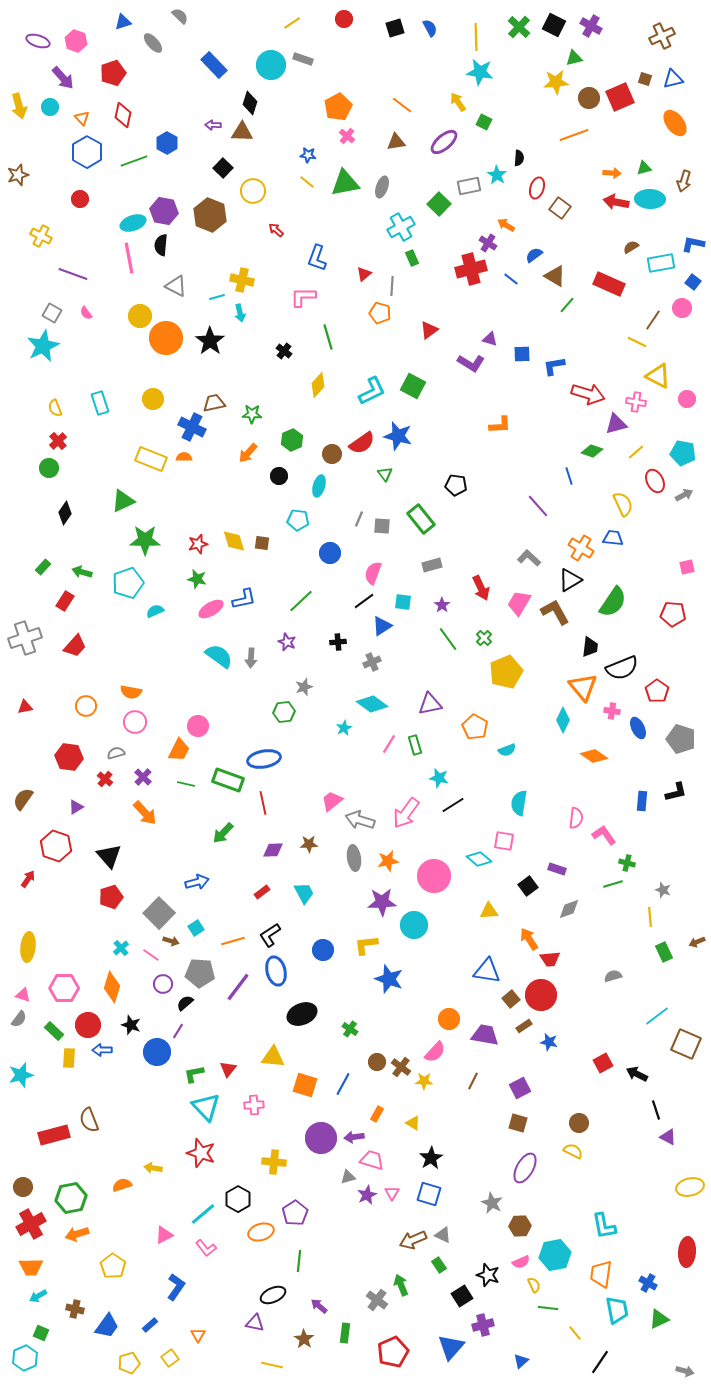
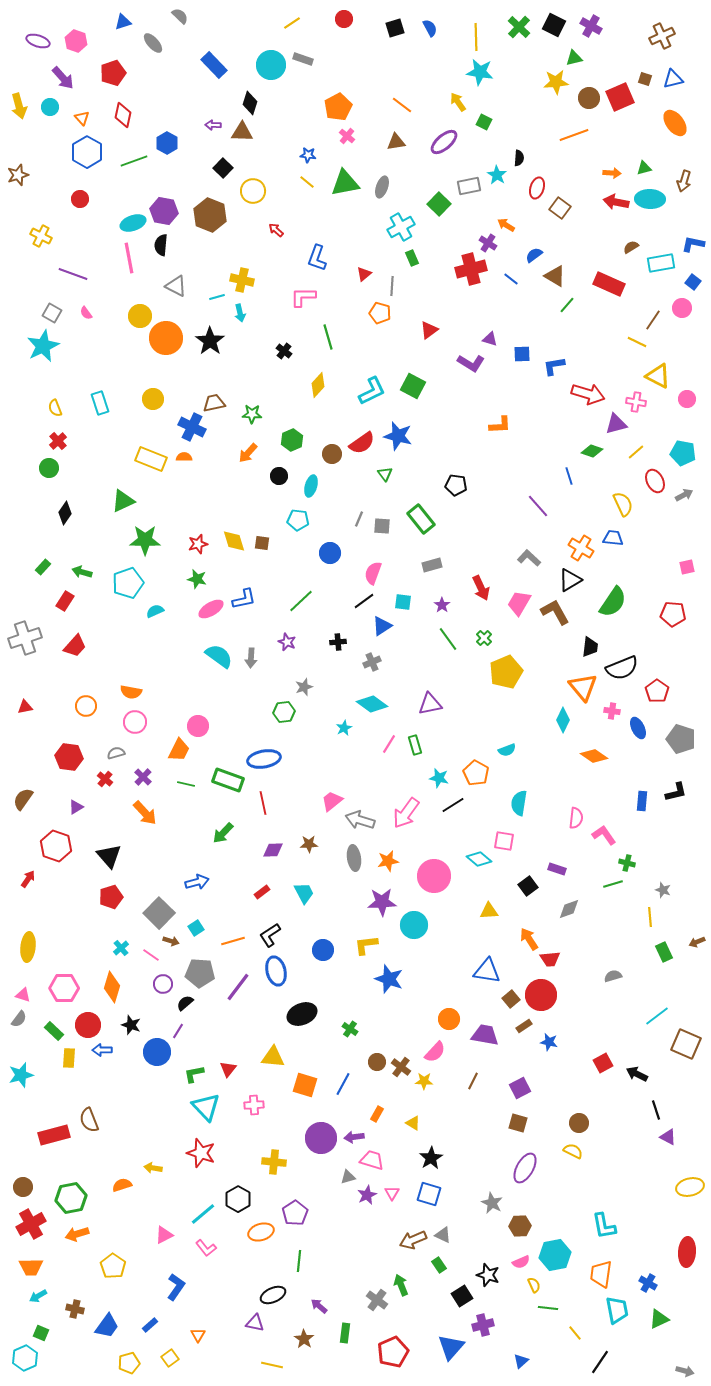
cyan ellipse at (319, 486): moved 8 px left
orange pentagon at (475, 727): moved 1 px right, 46 px down
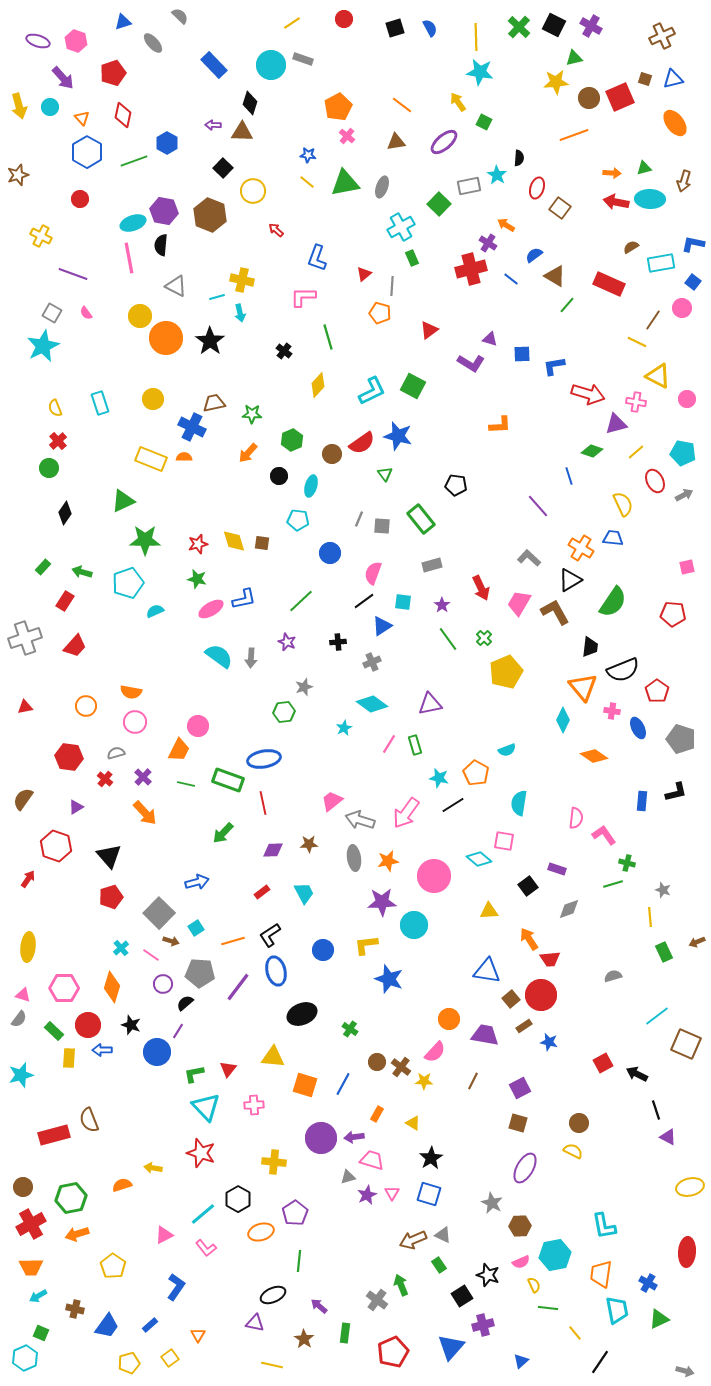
black semicircle at (622, 668): moved 1 px right, 2 px down
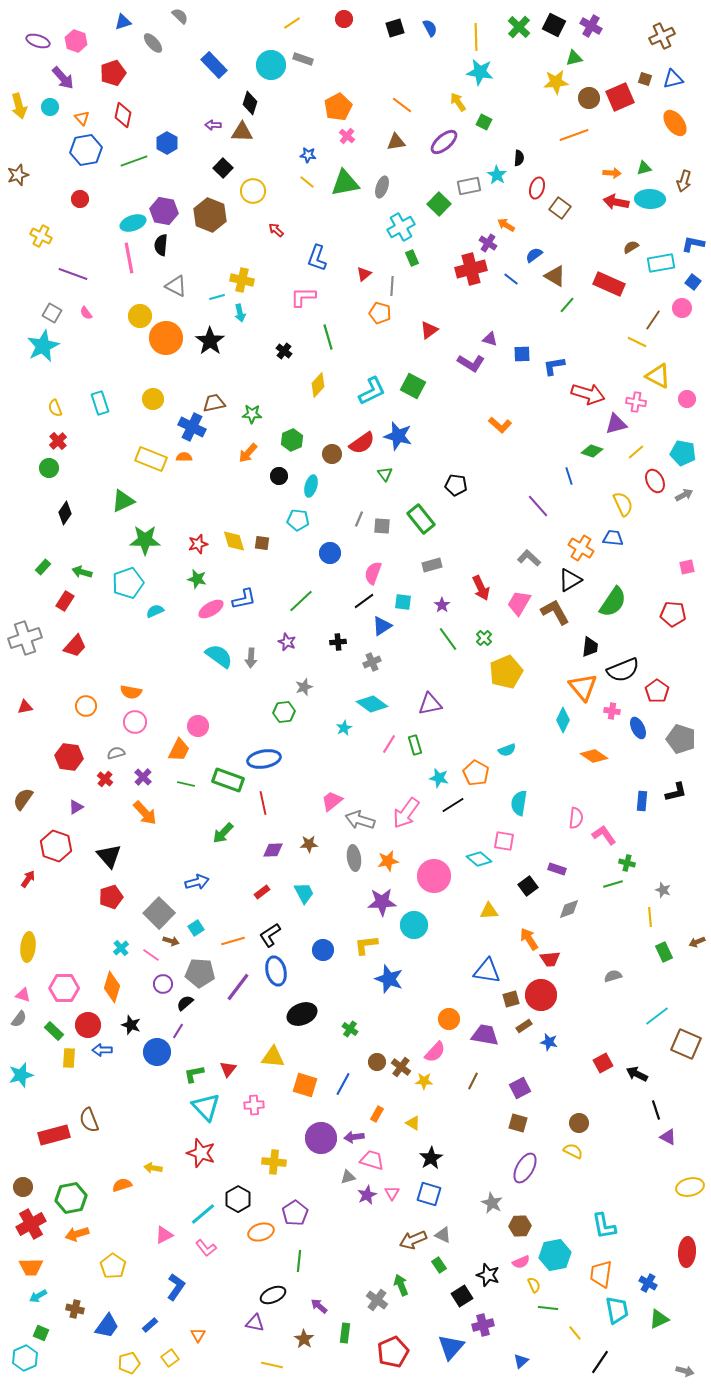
blue hexagon at (87, 152): moved 1 px left, 2 px up; rotated 20 degrees clockwise
orange L-shape at (500, 425): rotated 45 degrees clockwise
brown square at (511, 999): rotated 24 degrees clockwise
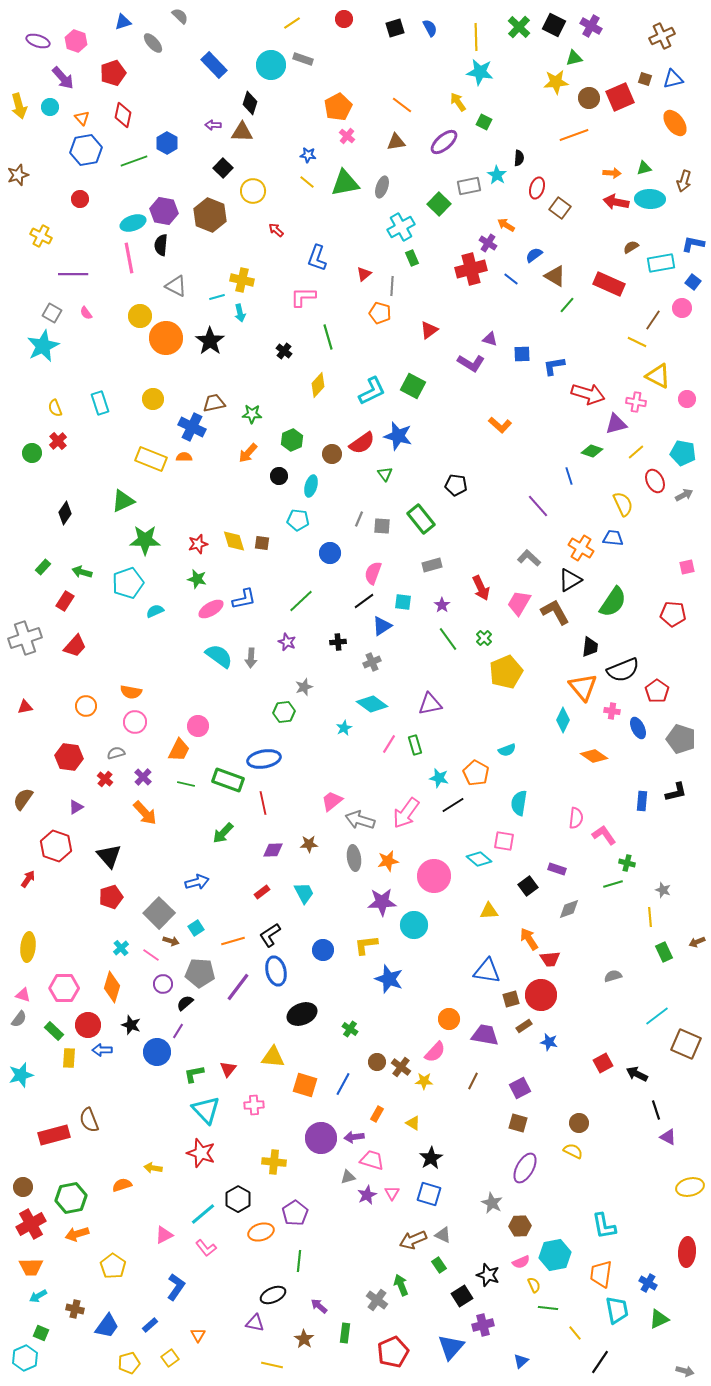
purple line at (73, 274): rotated 20 degrees counterclockwise
green circle at (49, 468): moved 17 px left, 15 px up
cyan triangle at (206, 1107): moved 3 px down
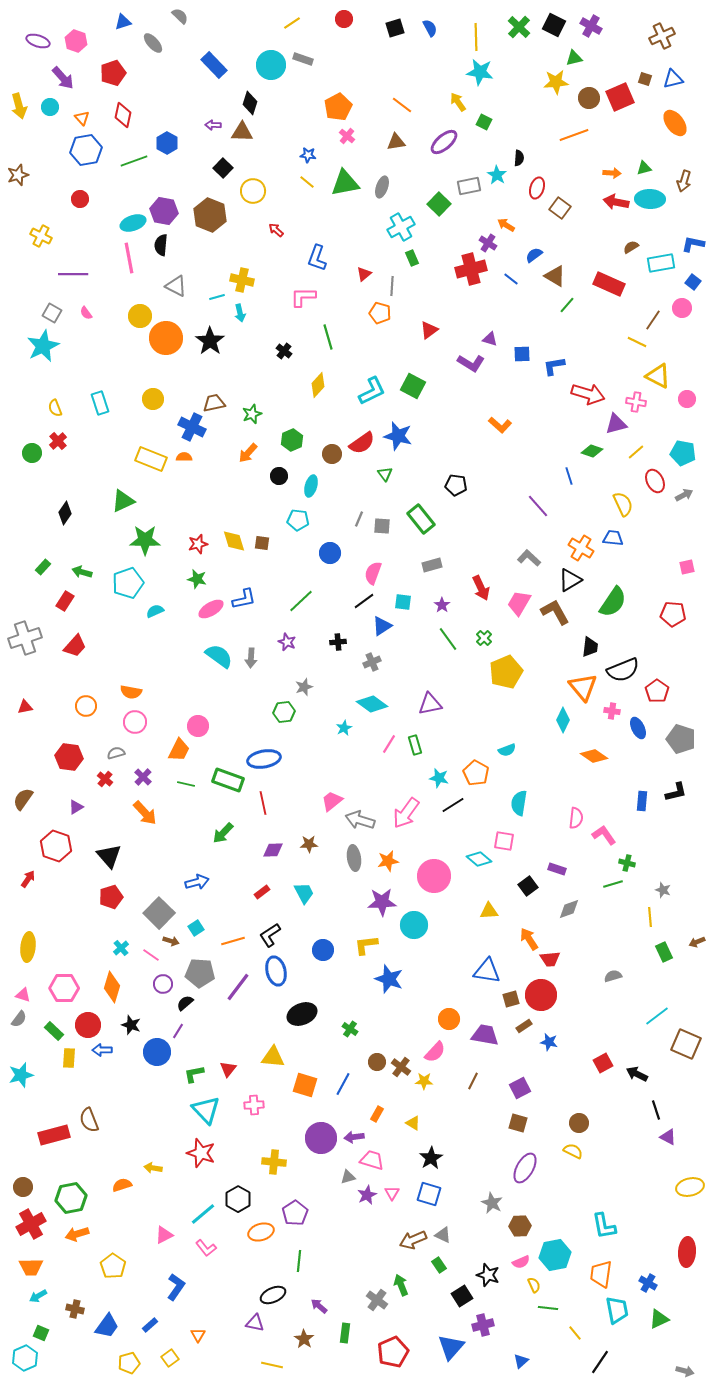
green star at (252, 414): rotated 24 degrees counterclockwise
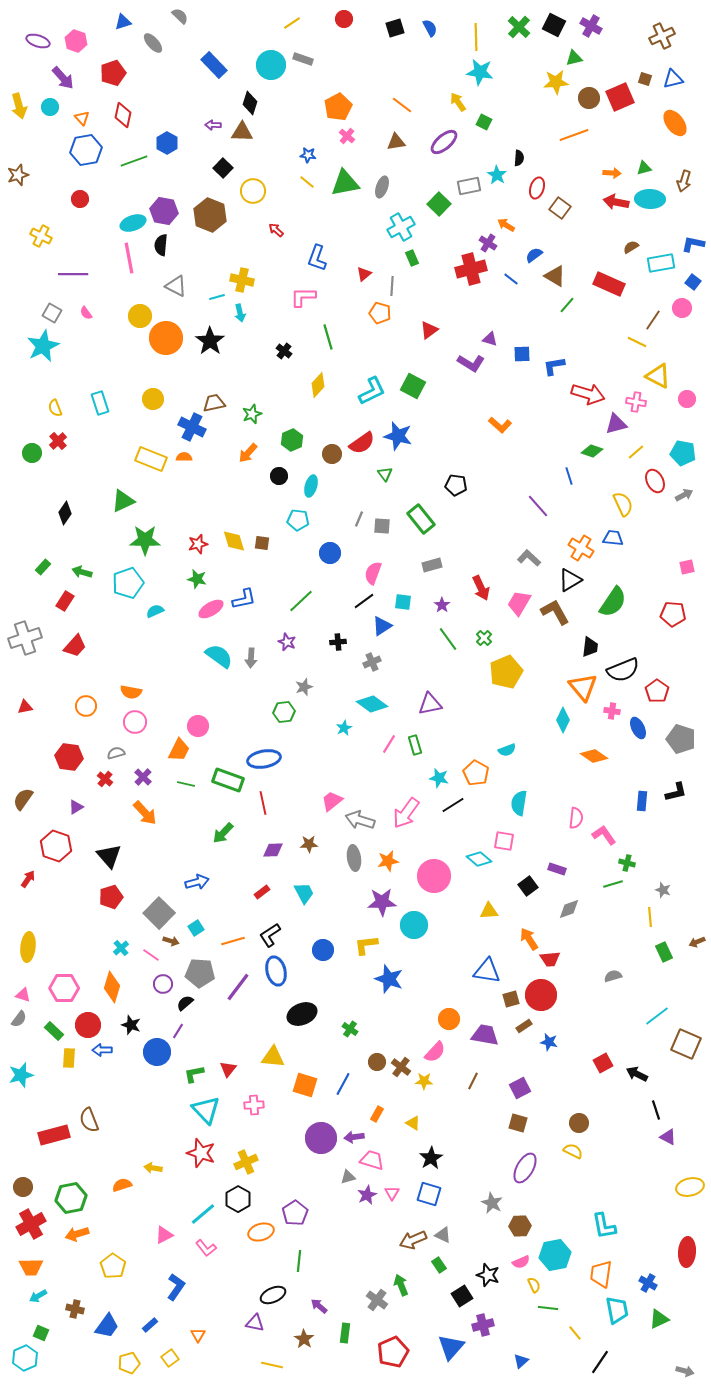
yellow cross at (274, 1162): moved 28 px left; rotated 30 degrees counterclockwise
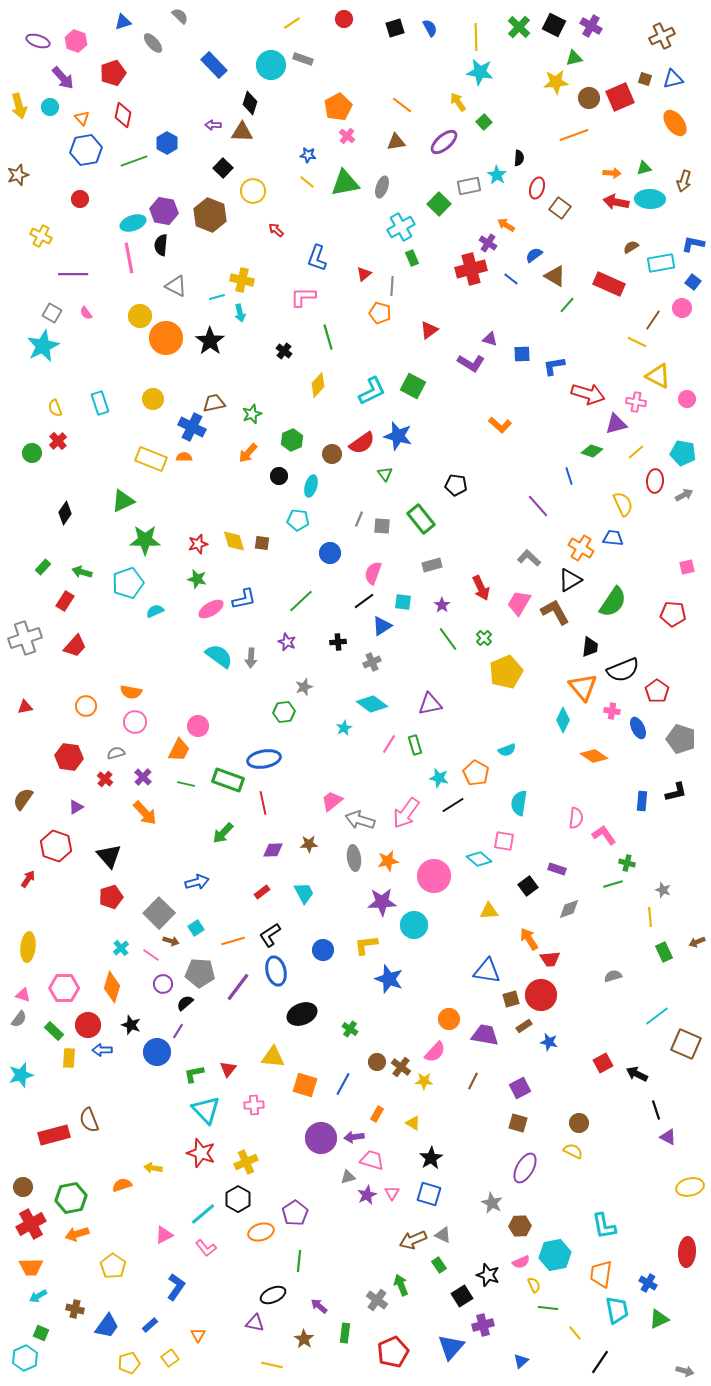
green square at (484, 122): rotated 21 degrees clockwise
red ellipse at (655, 481): rotated 30 degrees clockwise
